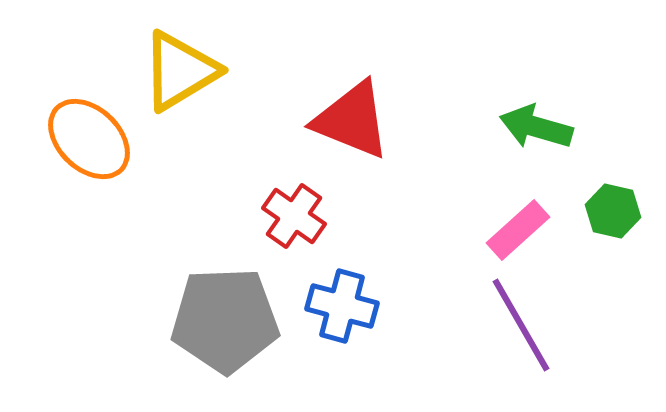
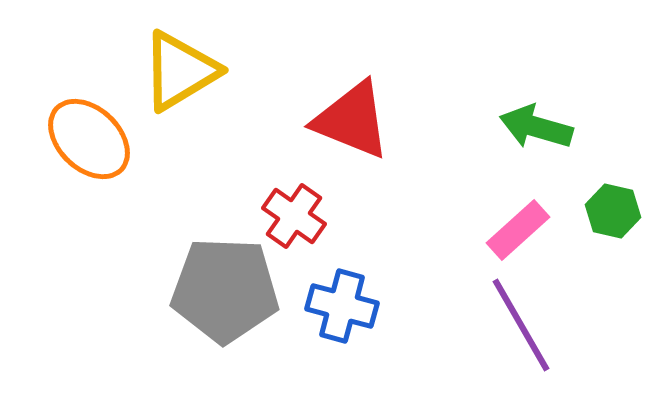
gray pentagon: moved 30 px up; rotated 4 degrees clockwise
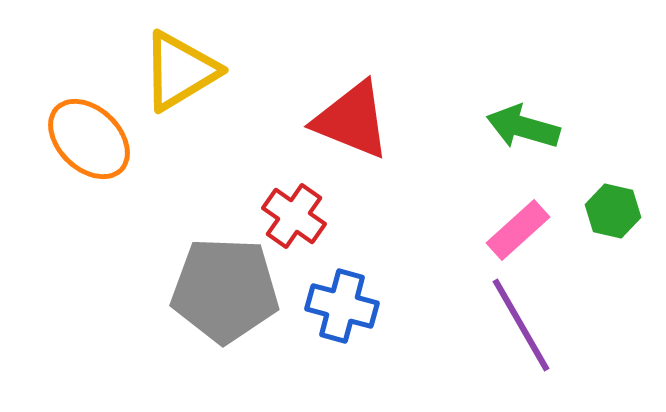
green arrow: moved 13 px left
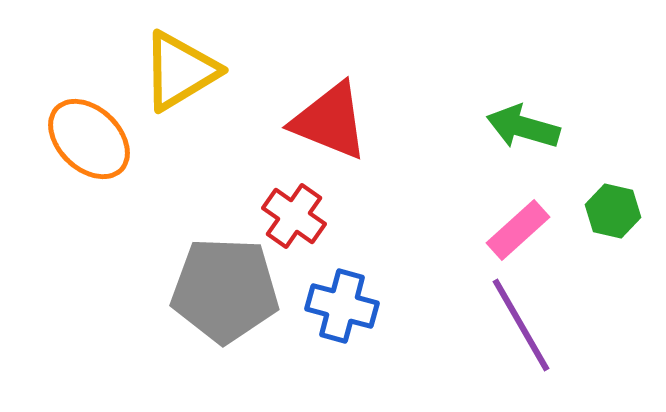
red triangle: moved 22 px left, 1 px down
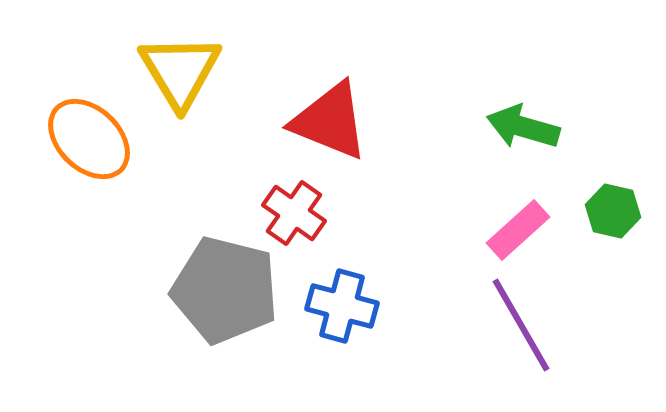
yellow triangle: rotated 30 degrees counterclockwise
red cross: moved 3 px up
gray pentagon: rotated 12 degrees clockwise
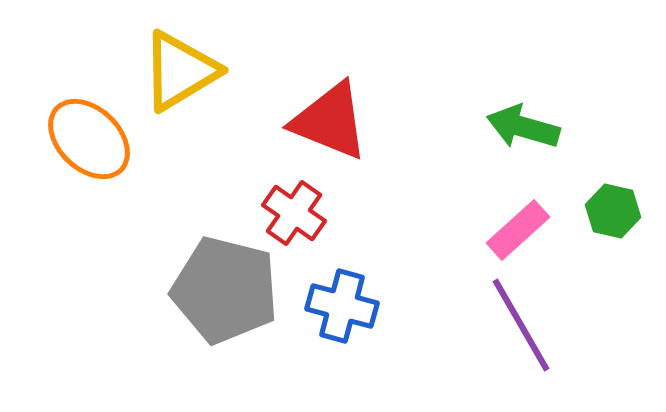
yellow triangle: rotated 30 degrees clockwise
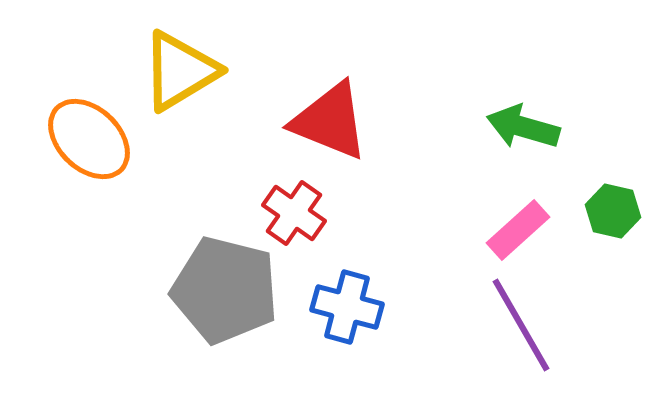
blue cross: moved 5 px right, 1 px down
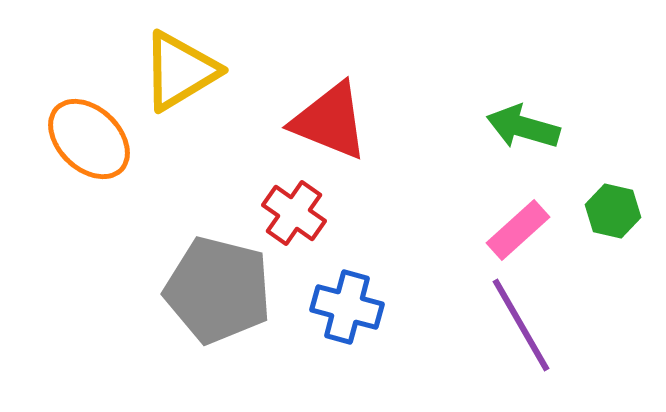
gray pentagon: moved 7 px left
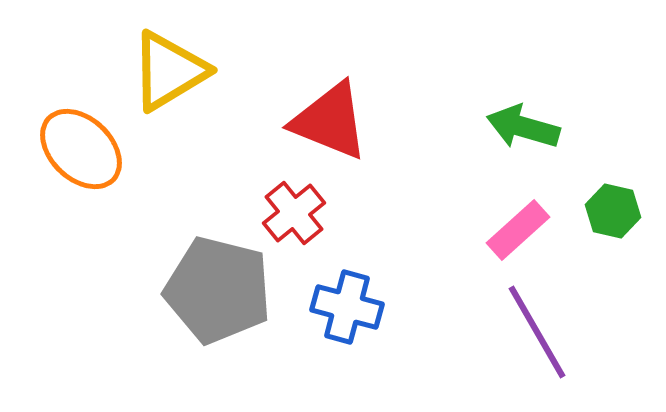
yellow triangle: moved 11 px left
orange ellipse: moved 8 px left, 10 px down
red cross: rotated 16 degrees clockwise
purple line: moved 16 px right, 7 px down
